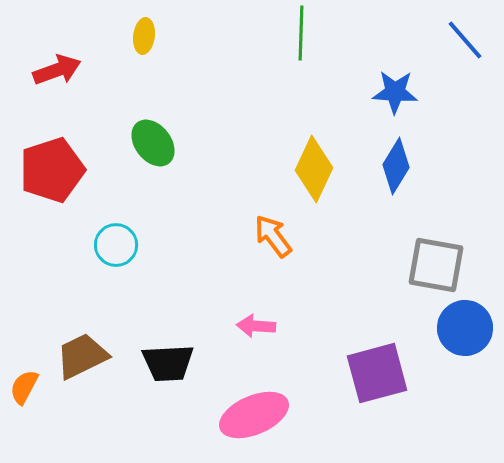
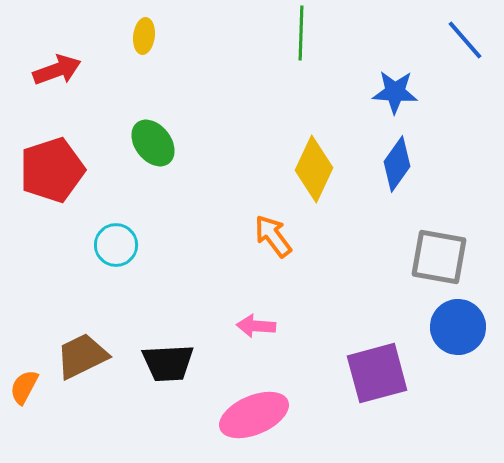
blue diamond: moved 1 px right, 2 px up; rotated 4 degrees clockwise
gray square: moved 3 px right, 8 px up
blue circle: moved 7 px left, 1 px up
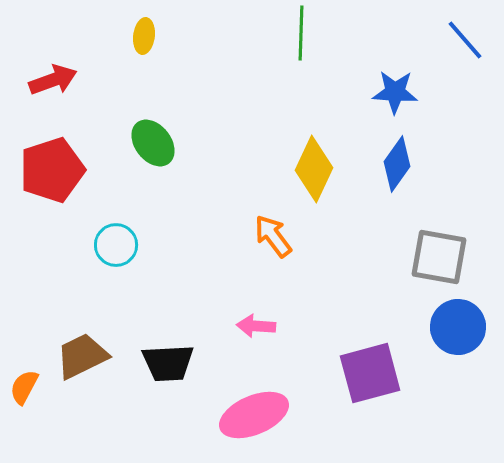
red arrow: moved 4 px left, 10 px down
purple square: moved 7 px left
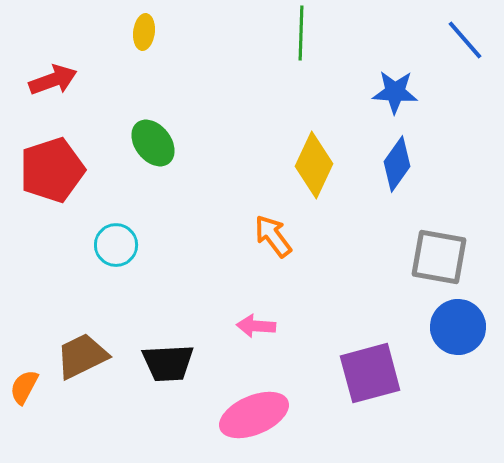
yellow ellipse: moved 4 px up
yellow diamond: moved 4 px up
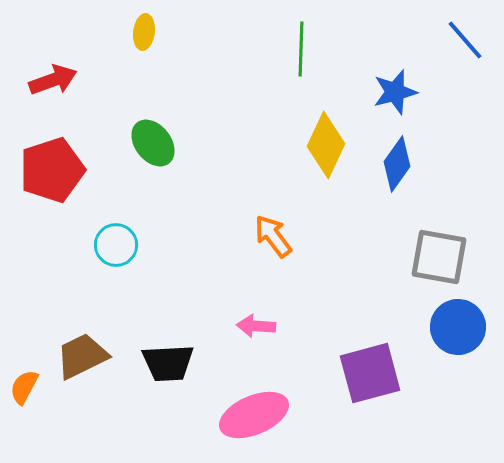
green line: moved 16 px down
blue star: rotated 18 degrees counterclockwise
yellow diamond: moved 12 px right, 20 px up
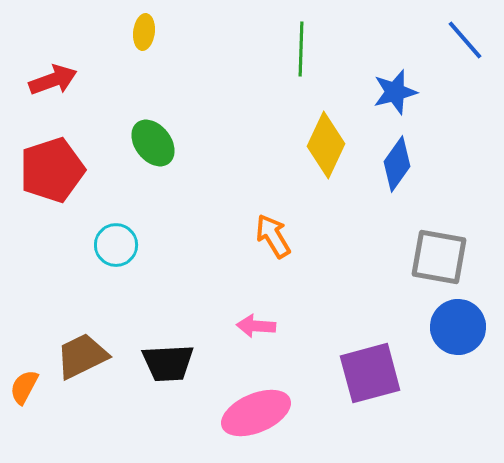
orange arrow: rotated 6 degrees clockwise
pink ellipse: moved 2 px right, 2 px up
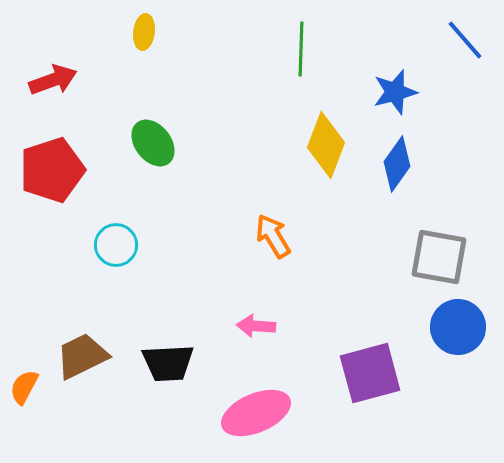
yellow diamond: rotated 4 degrees counterclockwise
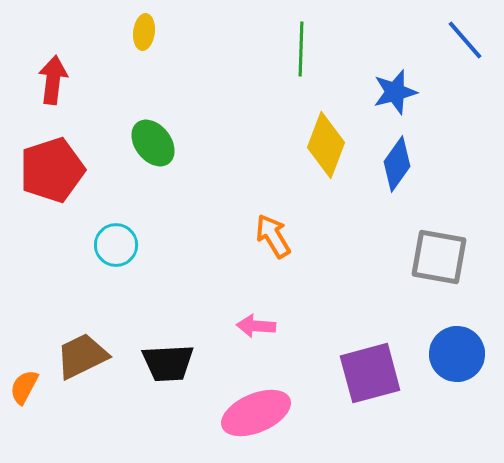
red arrow: rotated 63 degrees counterclockwise
blue circle: moved 1 px left, 27 px down
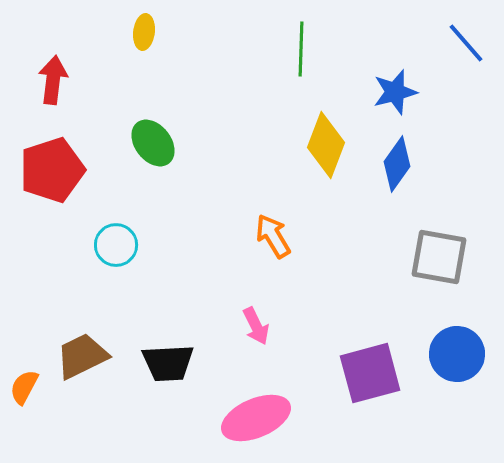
blue line: moved 1 px right, 3 px down
pink arrow: rotated 120 degrees counterclockwise
pink ellipse: moved 5 px down
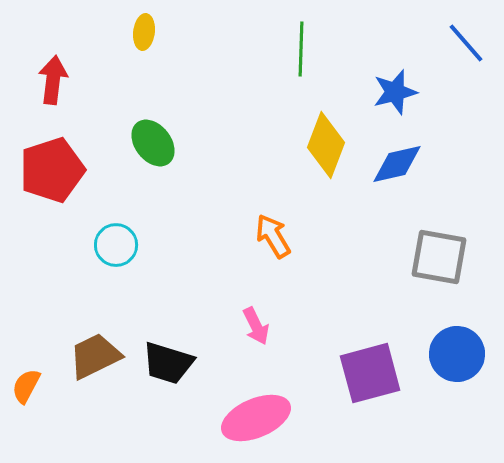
blue diamond: rotated 42 degrees clockwise
brown trapezoid: moved 13 px right
black trapezoid: rotated 20 degrees clockwise
orange semicircle: moved 2 px right, 1 px up
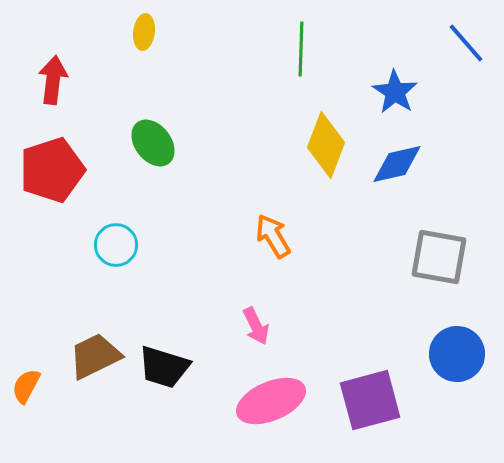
blue star: rotated 24 degrees counterclockwise
black trapezoid: moved 4 px left, 4 px down
purple square: moved 27 px down
pink ellipse: moved 15 px right, 17 px up
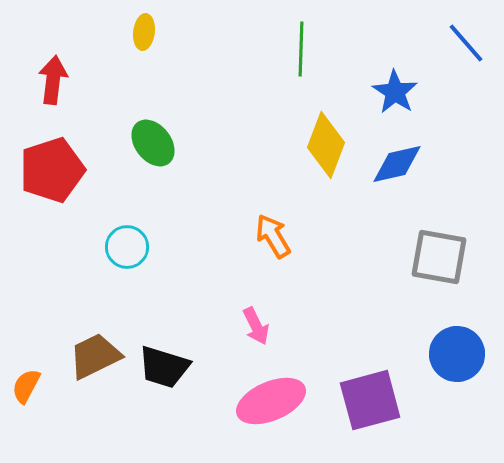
cyan circle: moved 11 px right, 2 px down
